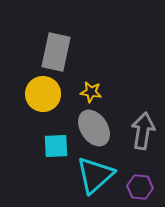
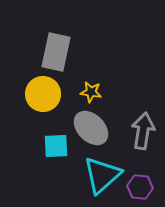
gray ellipse: moved 3 px left; rotated 12 degrees counterclockwise
cyan triangle: moved 7 px right
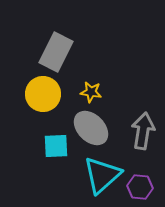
gray rectangle: rotated 15 degrees clockwise
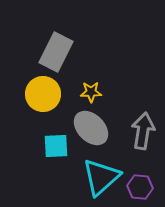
yellow star: rotated 10 degrees counterclockwise
cyan triangle: moved 1 px left, 2 px down
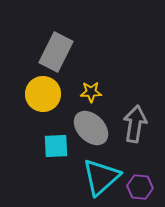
gray arrow: moved 8 px left, 7 px up
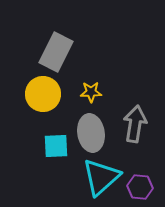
gray ellipse: moved 5 px down; rotated 36 degrees clockwise
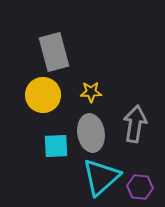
gray rectangle: moved 2 px left; rotated 42 degrees counterclockwise
yellow circle: moved 1 px down
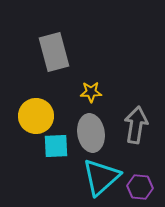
yellow circle: moved 7 px left, 21 px down
gray arrow: moved 1 px right, 1 px down
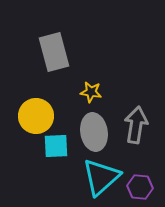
yellow star: rotated 10 degrees clockwise
gray ellipse: moved 3 px right, 1 px up
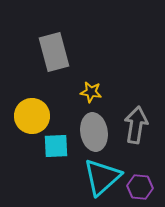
yellow circle: moved 4 px left
cyan triangle: moved 1 px right
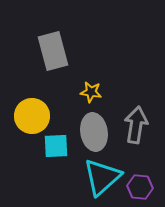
gray rectangle: moved 1 px left, 1 px up
